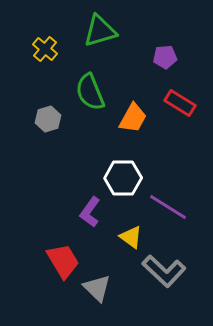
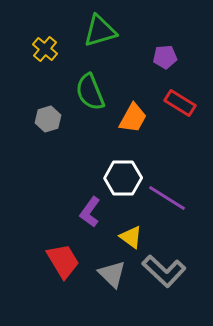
purple line: moved 1 px left, 9 px up
gray triangle: moved 15 px right, 14 px up
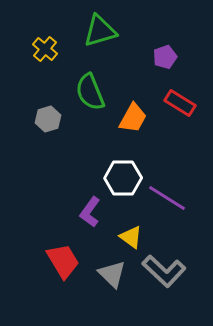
purple pentagon: rotated 15 degrees counterclockwise
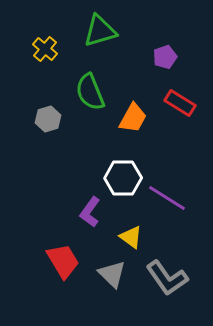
gray L-shape: moved 3 px right, 7 px down; rotated 12 degrees clockwise
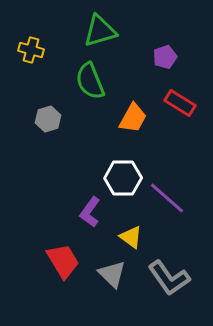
yellow cross: moved 14 px left, 1 px down; rotated 25 degrees counterclockwise
green semicircle: moved 11 px up
purple line: rotated 9 degrees clockwise
gray L-shape: moved 2 px right
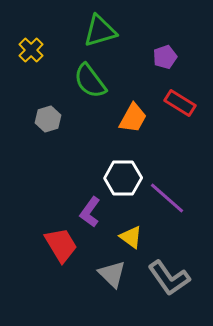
yellow cross: rotated 30 degrees clockwise
green semicircle: rotated 15 degrees counterclockwise
red trapezoid: moved 2 px left, 16 px up
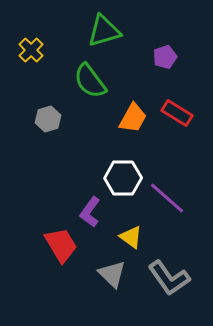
green triangle: moved 4 px right
red rectangle: moved 3 px left, 10 px down
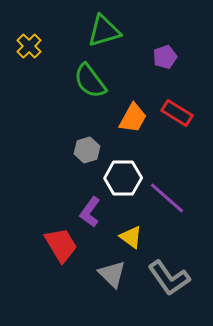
yellow cross: moved 2 px left, 4 px up
gray hexagon: moved 39 px right, 31 px down
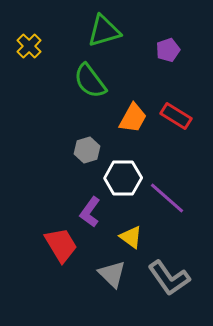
purple pentagon: moved 3 px right, 7 px up
red rectangle: moved 1 px left, 3 px down
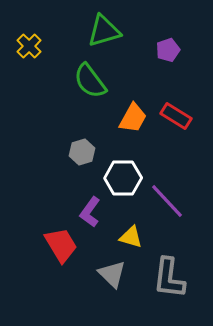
gray hexagon: moved 5 px left, 2 px down
purple line: moved 3 px down; rotated 6 degrees clockwise
yellow triangle: rotated 20 degrees counterclockwise
gray L-shape: rotated 42 degrees clockwise
